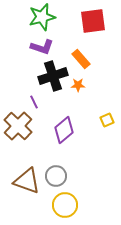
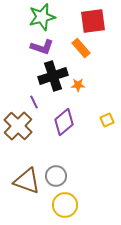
orange rectangle: moved 11 px up
purple diamond: moved 8 px up
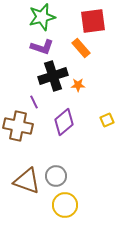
brown cross: rotated 32 degrees counterclockwise
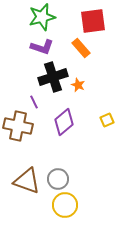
black cross: moved 1 px down
orange star: rotated 24 degrees clockwise
gray circle: moved 2 px right, 3 px down
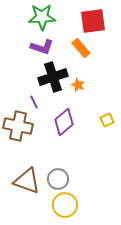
green star: rotated 12 degrees clockwise
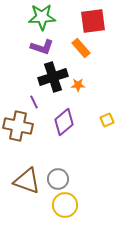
orange star: rotated 24 degrees counterclockwise
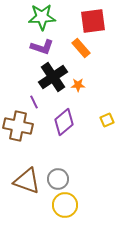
black cross: rotated 16 degrees counterclockwise
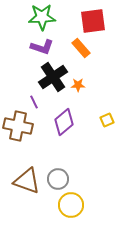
yellow circle: moved 6 px right
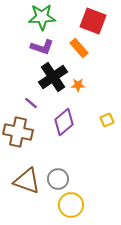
red square: rotated 28 degrees clockwise
orange rectangle: moved 2 px left
purple line: moved 3 px left, 1 px down; rotated 24 degrees counterclockwise
brown cross: moved 6 px down
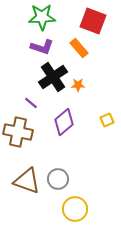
yellow circle: moved 4 px right, 4 px down
